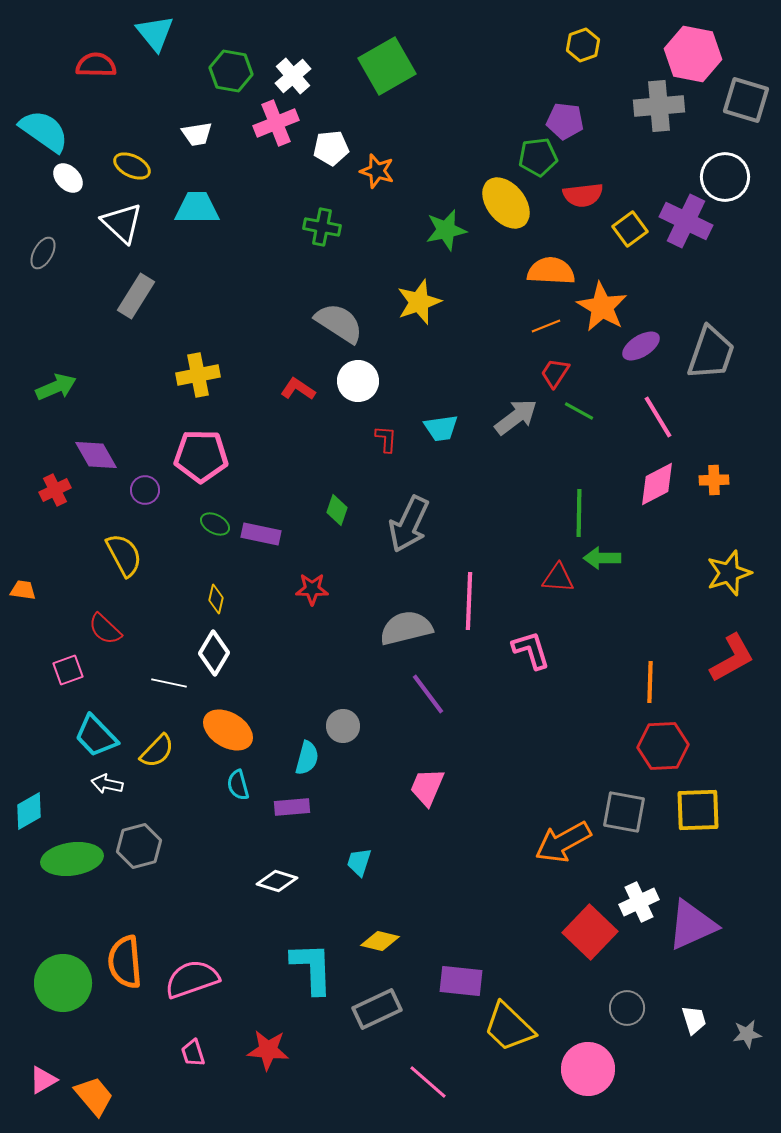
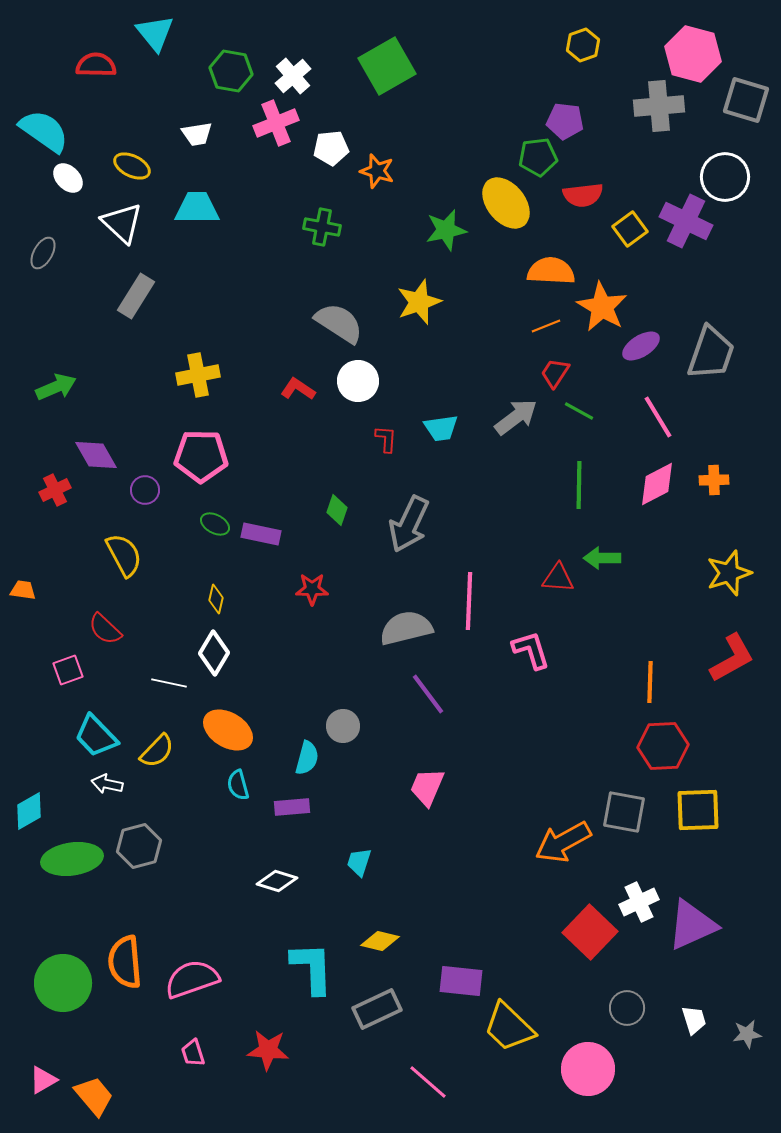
pink hexagon at (693, 54): rotated 4 degrees clockwise
green line at (579, 513): moved 28 px up
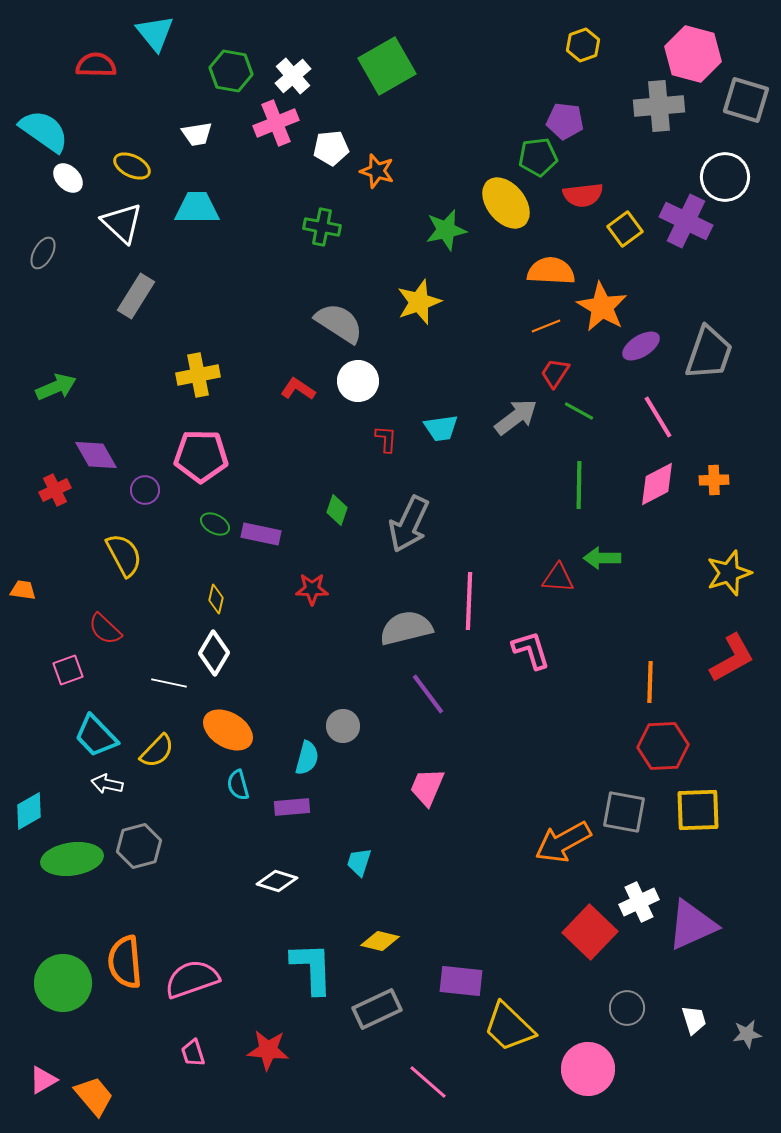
yellow square at (630, 229): moved 5 px left
gray trapezoid at (711, 353): moved 2 px left
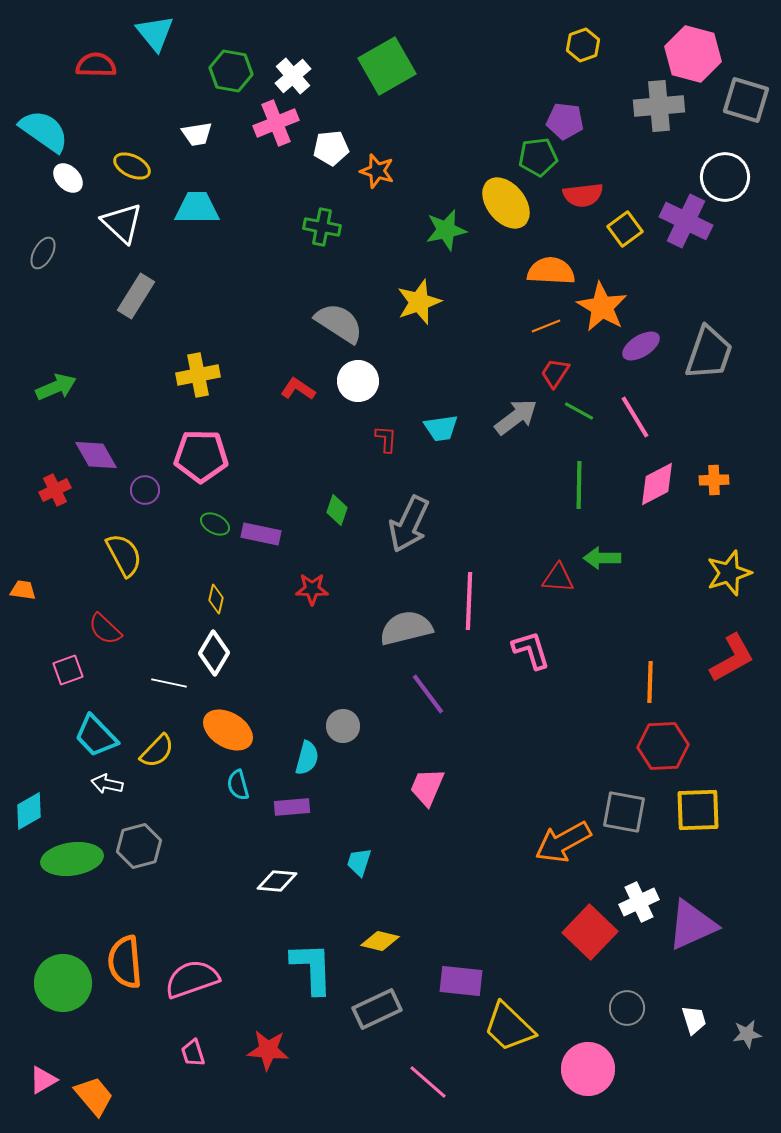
pink line at (658, 417): moved 23 px left
white diamond at (277, 881): rotated 12 degrees counterclockwise
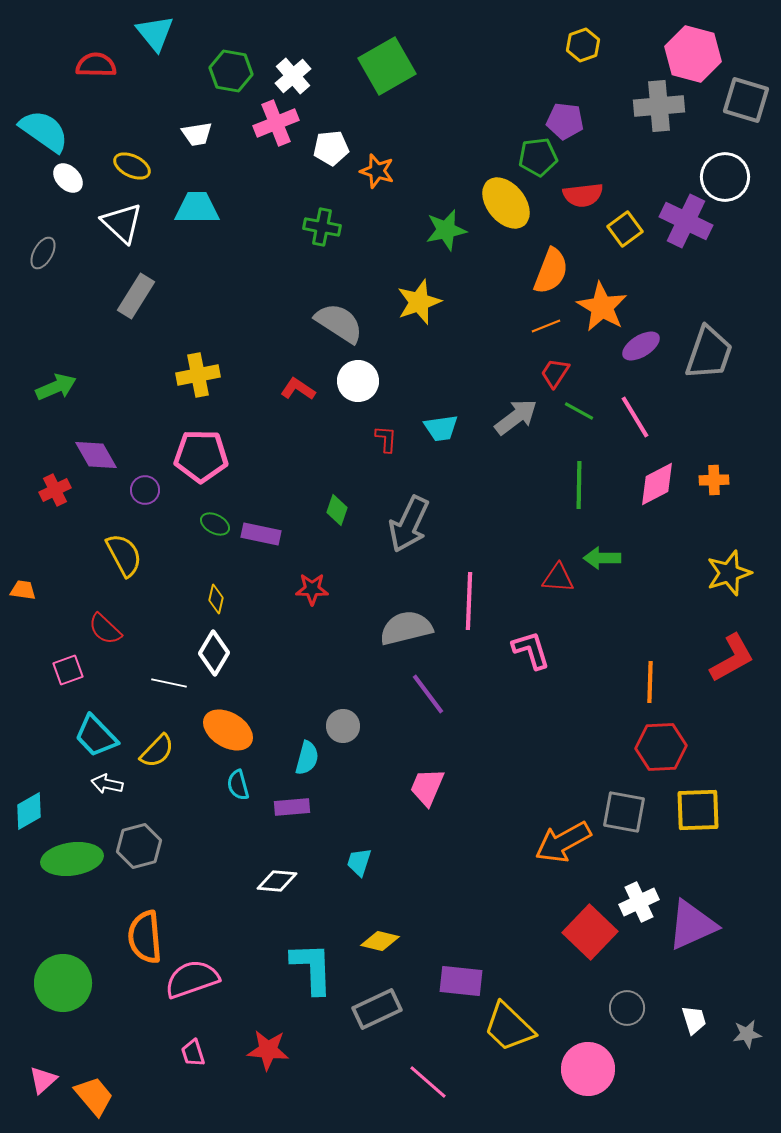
orange semicircle at (551, 271): rotated 108 degrees clockwise
red hexagon at (663, 746): moved 2 px left, 1 px down
orange semicircle at (125, 962): moved 20 px right, 25 px up
pink triangle at (43, 1080): rotated 12 degrees counterclockwise
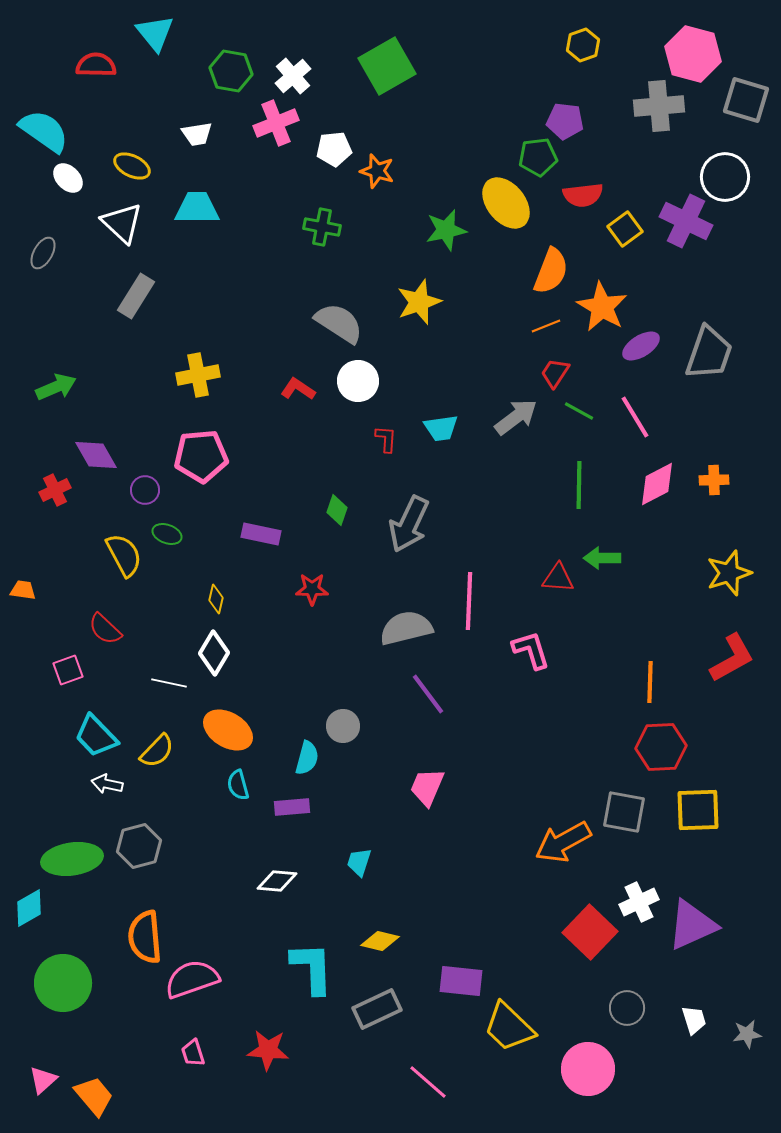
white pentagon at (331, 148): moved 3 px right, 1 px down
pink pentagon at (201, 456): rotated 6 degrees counterclockwise
green ellipse at (215, 524): moved 48 px left, 10 px down; rotated 8 degrees counterclockwise
cyan diamond at (29, 811): moved 97 px down
